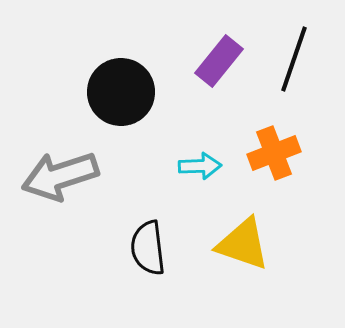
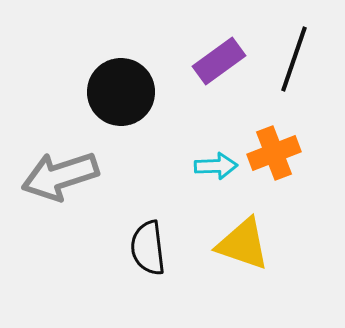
purple rectangle: rotated 15 degrees clockwise
cyan arrow: moved 16 px right
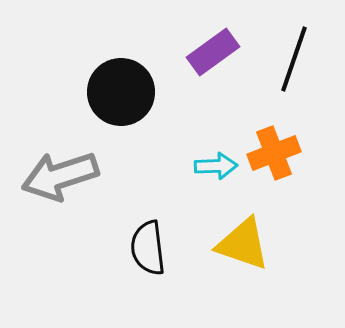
purple rectangle: moved 6 px left, 9 px up
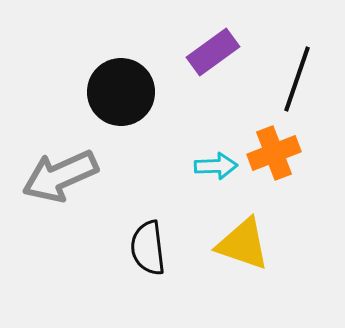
black line: moved 3 px right, 20 px down
gray arrow: rotated 6 degrees counterclockwise
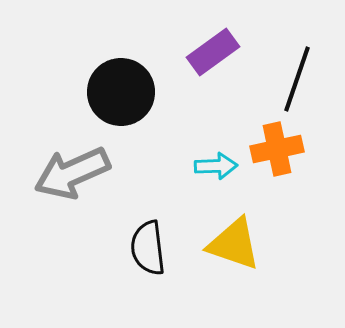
orange cross: moved 3 px right, 4 px up; rotated 9 degrees clockwise
gray arrow: moved 12 px right, 3 px up
yellow triangle: moved 9 px left
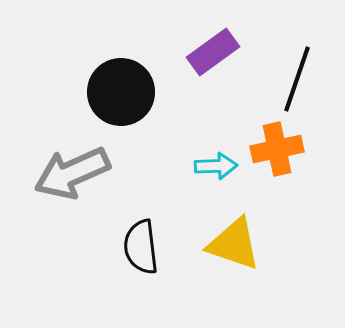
black semicircle: moved 7 px left, 1 px up
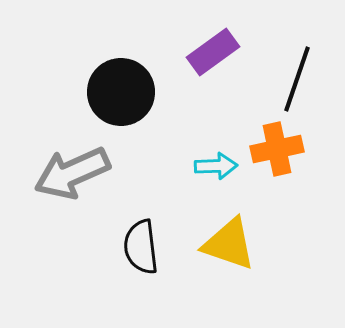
yellow triangle: moved 5 px left
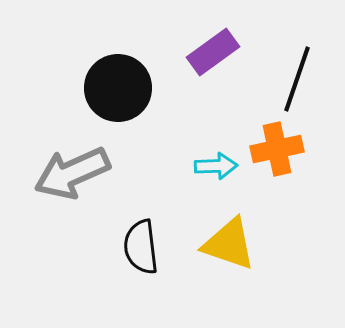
black circle: moved 3 px left, 4 px up
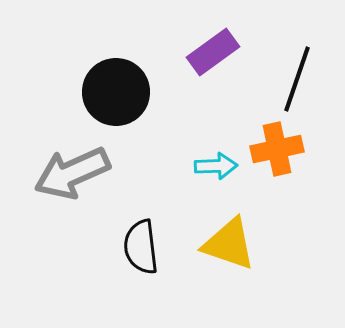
black circle: moved 2 px left, 4 px down
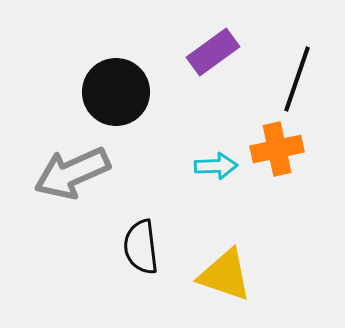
yellow triangle: moved 4 px left, 31 px down
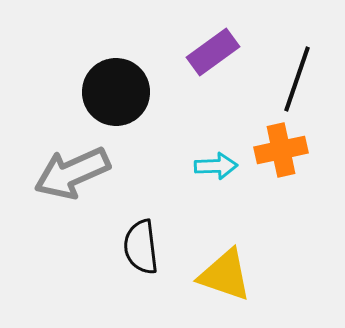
orange cross: moved 4 px right, 1 px down
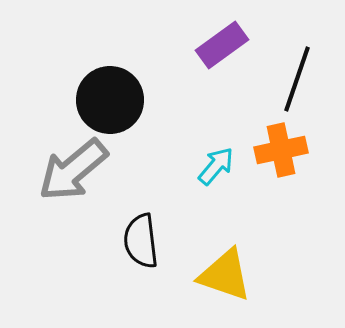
purple rectangle: moved 9 px right, 7 px up
black circle: moved 6 px left, 8 px down
cyan arrow: rotated 48 degrees counterclockwise
gray arrow: moved 1 px right, 3 px up; rotated 16 degrees counterclockwise
black semicircle: moved 6 px up
